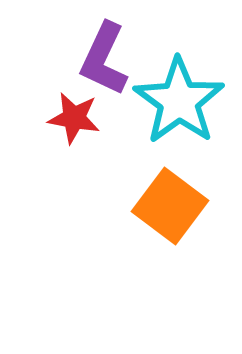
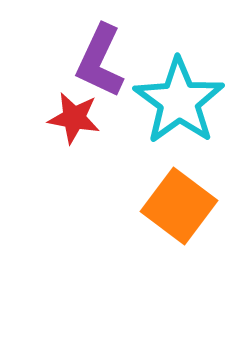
purple L-shape: moved 4 px left, 2 px down
orange square: moved 9 px right
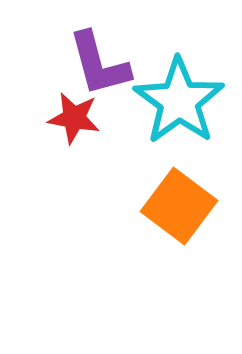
purple L-shape: moved 1 px left, 3 px down; rotated 40 degrees counterclockwise
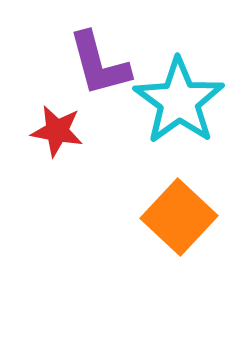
red star: moved 17 px left, 13 px down
orange square: moved 11 px down; rotated 6 degrees clockwise
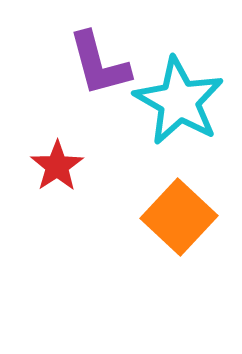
cyan star: rotated 6 degrees counterclockwise
red star: moved 35 px down; rotated 28 degrees clockwise
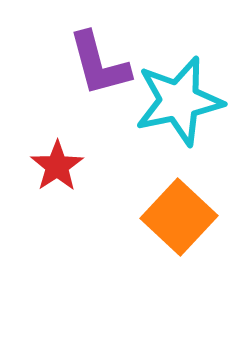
cyan star: rotated 30 degrees clockwise
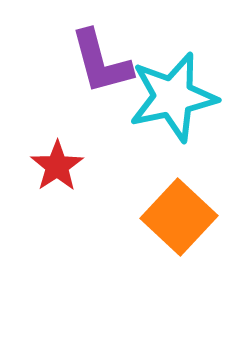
purple L-shape: moved 2 px right, 2 px up
cyan star: moved 6 px left, 4 px up
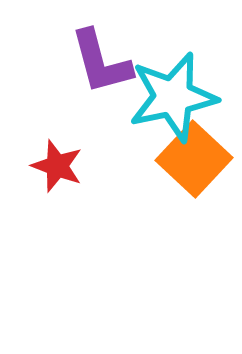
red star: rotated 18 degrees counterclockwise
orange square: moved 15 px right, 58 px up
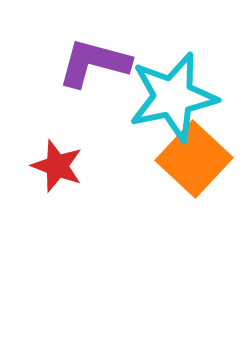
purple L-shape: moved 7 px left, 1 px down; rotated 120 degrees clockwise
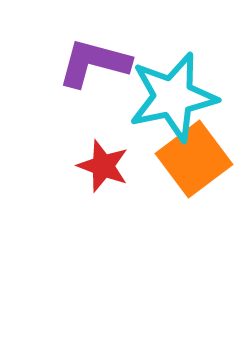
orange square: rotated 10 degrees clockwise
red star: moved 46 px right
